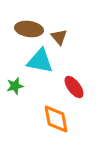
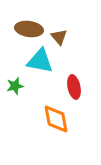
red ellipse: rotated 25 degrees clockwise
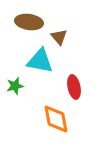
brown ellipse: moved 7 px up
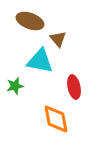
brown ellipse: moved 1 px right, 1 px up; rotated 12 degrees clockwise
brown triangle: moved 1 px left, 2 px down
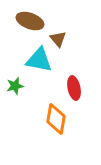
cyan triangle: moved 1 px left, 1 px up
red ellipse: moved 1 px down
orange diamond: rotated 20 degrees clockwise
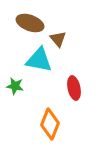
brown ellipse: moved 2 px down
green star: rotated 24 degrees clockwise
orange diamond: moved 6 px left, 5 px down; rotated 12 degrees clockwise
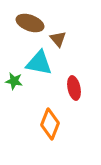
cyan triangle: moved 3 px down
green star: moved 1 px left, 5 px up
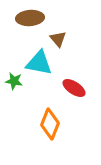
brown ellipse: moved 5 px up; rotated 24 degrees counterclockwise
red ellipse: rotated 45 degrees counterclockwise
